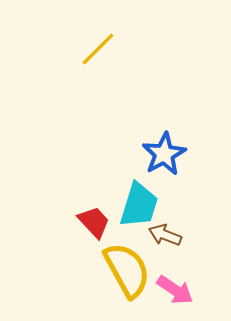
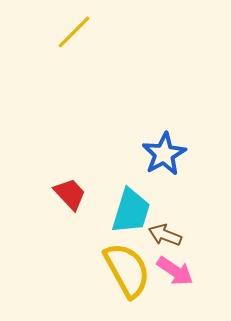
yellow line: moved 24 px left, 17 px up
cyan trapezoid: moved 8 px left, 6 px down
red trapezoid: moved 24 px left, 28 px up
pink arrow: moved 19 px up
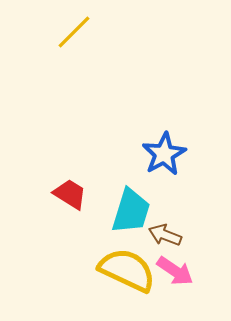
red trapezoid: rotated 15 degrees counterclockwise
yellow semicircle: rotated 36 degrees counterclockwise
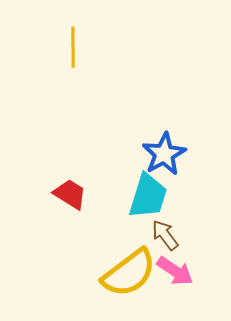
yellow line: moved 1 px left, 15 px down; rotated 45 degrees counterclockwise
cyan trapezoid: moved 17 px right, 15 px up
brown arrow: rotated 32 degrees clockwise
yellow semicircle: moved 2 px right, 3 px down; rotated 118 degrees clockwise
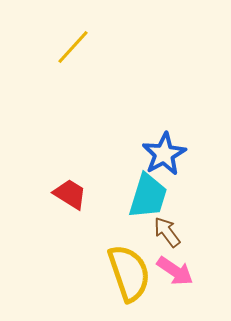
yellow line: rotated 42 degrees clockwise
brown arrow: moved 2 px right, 3 px up
yellow semicircle: rotated 72 degrees counterclockwise
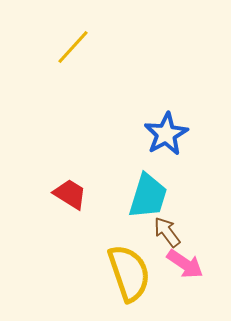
blue star: moved 2 px right, 20 px up
pink arrow: moved 10 px right, 7 px up
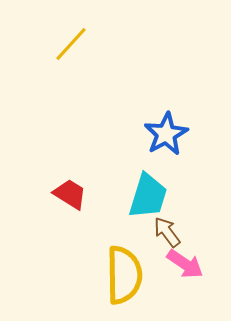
yellow line: moved 2 px left, 3 px up
yellow semicircle: moved 5 px left, 2 px down; rotated 18 degrees clockwise
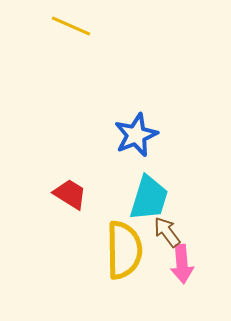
yellow line: moved 18 px up; rotated 72 degrees clockwise
blue star: moved 30 px left, 1 px down; rotated 6 degrees clockwise
cyan trapezoid: moved 1 px right, 2 px down
pink arrow: moved 3 px left; rotated 51 degrees clockwise
yellow semicircle: moved 25 px up
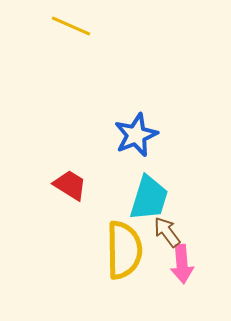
red trapezoid: moved 9 px up
